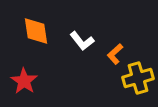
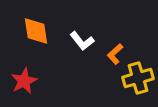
red star: rotated 12 degrees clockwise
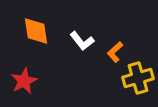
orange L-shape: moved 2 px up
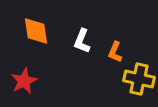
white L-shape: rotated 60 degrees clockwise
orange L-shape: rotated 25 degrees counterclockwise
yellow cross: moved 1 px right, 1 px down; rotated 28 degrees clockwise
